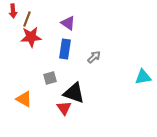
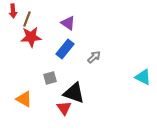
blue rectangle: rotated 30 degrees clockwise
cyan triangle: rotated 36 degrees clockwise
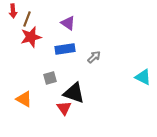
red star: rotated 10 degrees counterclockwise
blue rectangle: rotated 42 degrees clockwise
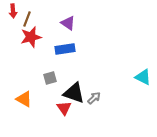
gray arrow: moved 41 px down
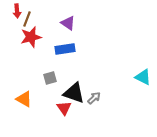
red arrow: moved 4 px right
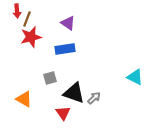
cyan triangle: moved 8 px left
red triangle: moved 1 px left, 5 px down
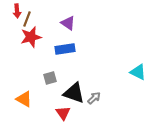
cyan triangle: moved 3 px right, 5 px up
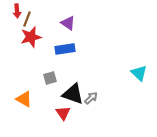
cyan triangle: moved 1 px right, 1 px down; rotated 18 degrees clockwise
black triangle: moved 1 px left, 1 px down
gray arrow: moved 3 px left
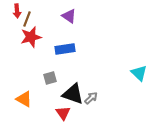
purple triangle: moved 1 px right, 7 px up
